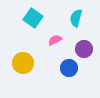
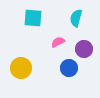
cyan square: rotated 30 degrees counterclockwise
pink semicircle: moved 3 px right, 2 px down
yellow circle: moved 2 px left, 5 px down
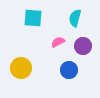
cyan semicircle: moved 1 px left
purple circle: moved 1 px left, 3 px up
blue circle: moved 2 px down
